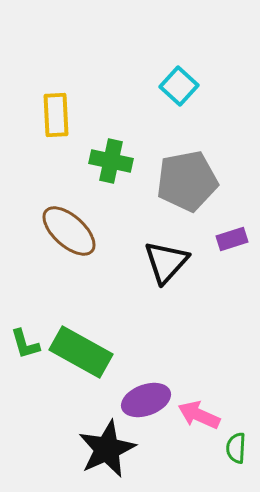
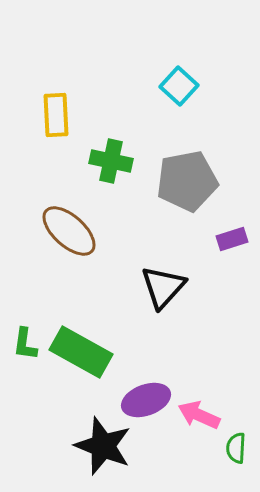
black triangle: moved 3 px left, 25 px down
green L-shape: rotated 24 degrees clockwise
black star: moved 4 px left, 3 px up; rotated 26 degrees counterclockwise
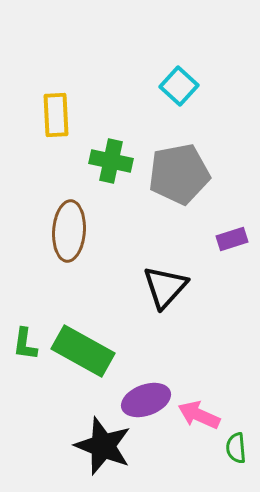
gray pentagon: moved 8 px left, 7 px up
brown ellipse: rotated 52 degrees clockwise
black triangle: moved 2 px right
green rectangle: moved 2 px right, 1 px up
green semicircle: rotated 8 degrees counterclockwise
